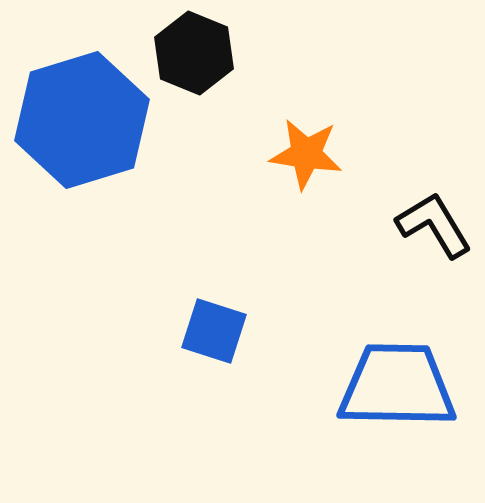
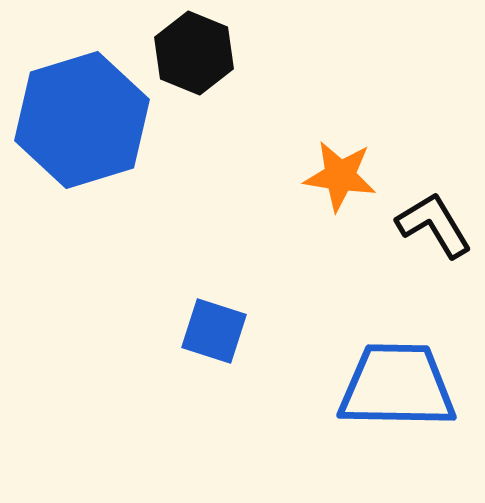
orange star: moved 34 px right, 22 px down
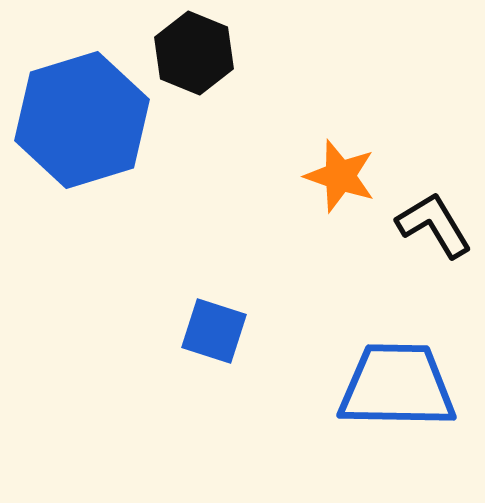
orange star: rotated 10 degrees clockwise
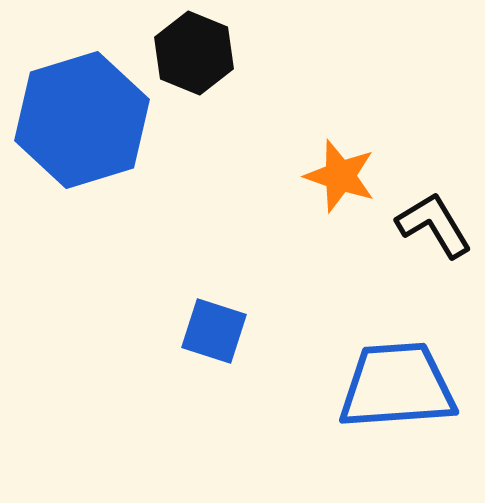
blue trapezoid: rotated 5 degrees counterclockwise
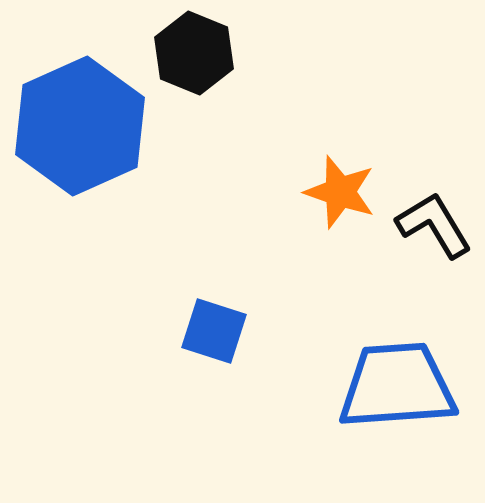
blue hexagon: moved 2 px left, 6 px down; rotated 7 degrees counterclockwise
orange star: moved 16 px down
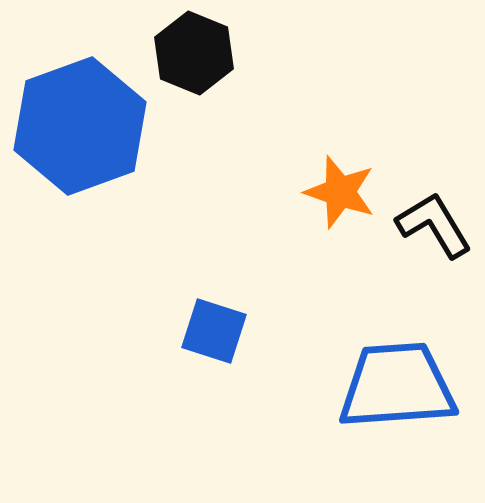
blue hexagon: rotated 4 degrees clockwise
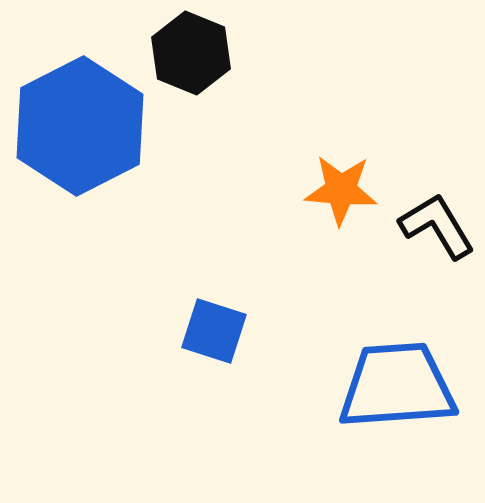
black hexagon: moved 3 px left
blue hexagon: rotated 7 degrees counterclockwise
orange star: moved 1 px right, 2 px up; rotated 14 degrees counterclockwise
black L-shape: moved 3 px right, 1 px down
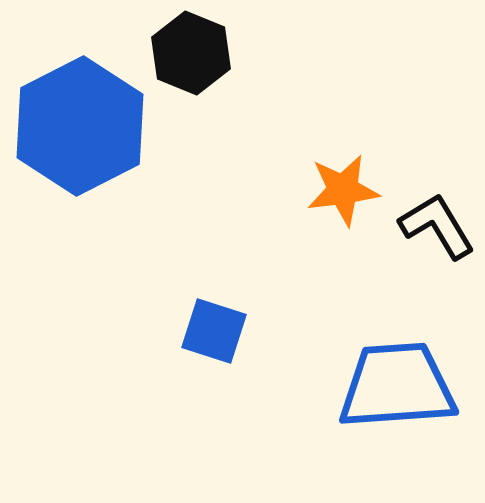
orange star: moved 2 px right; rotated 12 degrees counterclockwise
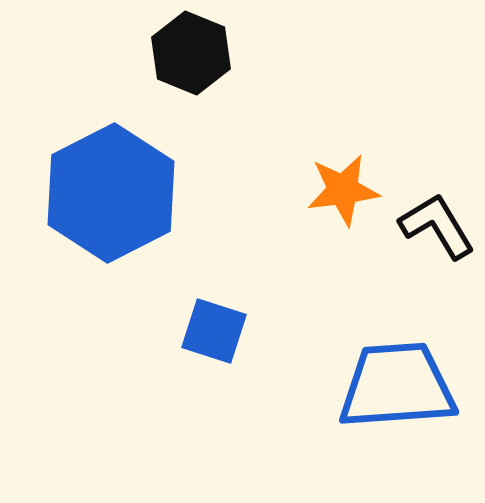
blue hexagon: moved 31 px right, 67 px down
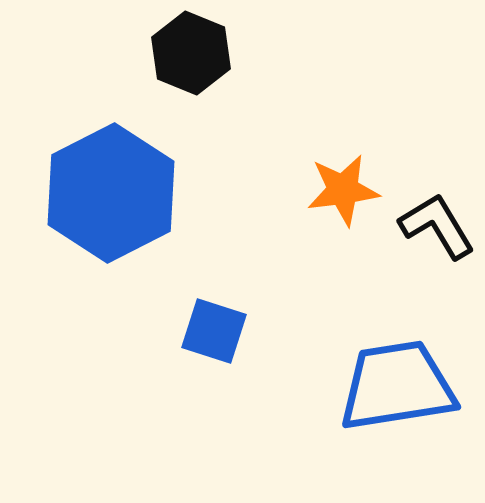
blue trapezoid: rotated 5 degrees counterclockwise
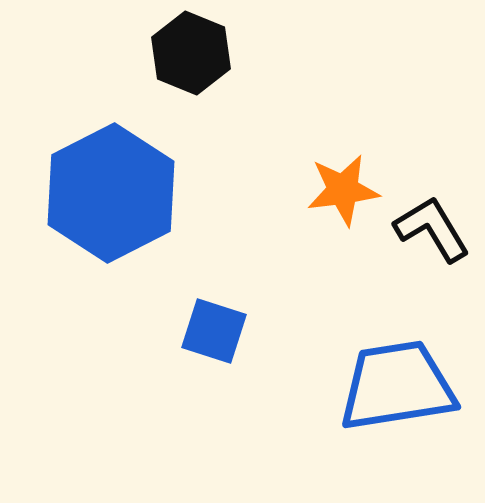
black L-shape: moved 5 px left, 3 px down
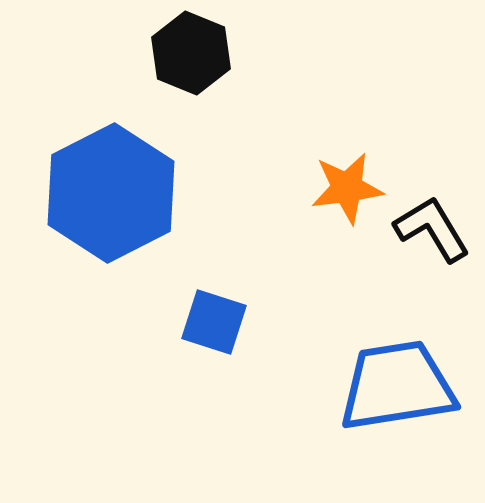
orange star: moved 4 px right, 2 px up
blue square: moved 9 px up
